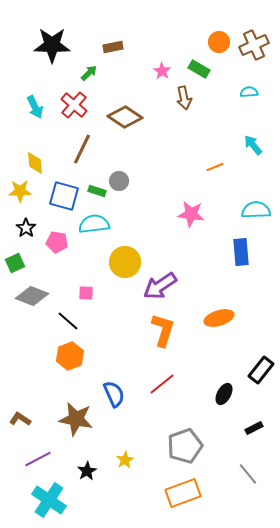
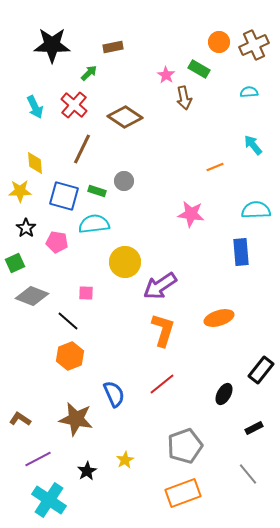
pink star at (162, 71): moved 4 px right, 4 px down
gray circle at (119, 181): moved 5 px right
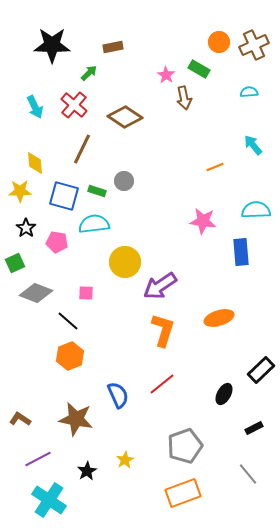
pink star at (191, 214): moved 12 px right, 7 px down
gray diamond at (32, 296): moved 4 px right, 3 px up
black rectangle at (261, 370): rotated 8 degrees clockwise
blue semicircle at (114, 394): moved 4 px right, 1 px down
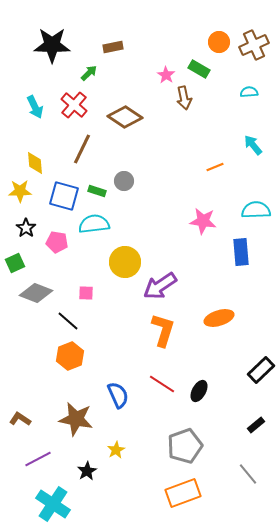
red line at (162, 384): rotated 72 degrees clockwise
black ellipse at (224, 394): moved 25 px left, 3 px up
black rectangle at (254, 428): moved 2 px right, 3 px up; rotated 12 degrees counterclockwise
yellow star at (125, 460): moved 9 px left, 10 px up
cyan cross at (49, 500): moved 4 px right, 4 px down
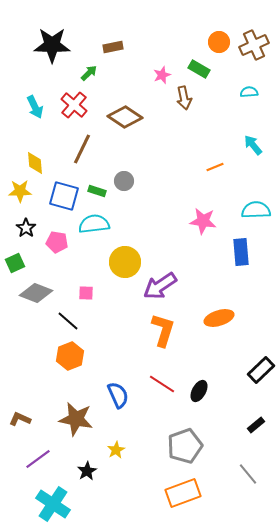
pink star at (166, 75): moved 4 px left; rotated 18 degrees clockwise
brown L-shape at (20, 419): rotated 10 degrees counterclockwise
purple line at (38, 459): rotated 8 degrees counterclockwise
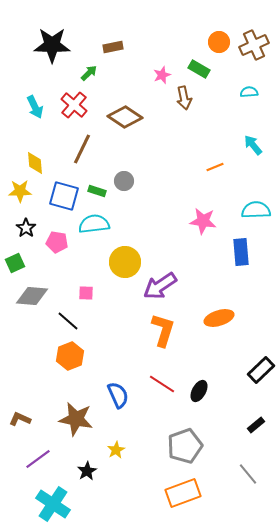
gray diamond at (36, 293): moved 4 px left, 3 px down; rotated 16 degrees counterclockwise
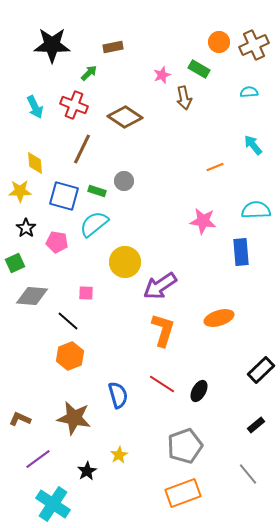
red cross at (74, 105): rotated 20 degrees counterclockwise
cyan semicircle at (94, 224): rotated 32 degrees counterclockwise
blue semicircle at (118, 395): rotated 8 degrees clockwise
brown star at (76, 419): moved 2 px left, 1 px up
yellow star at (116, 450): moved 3 px right, 5 px down
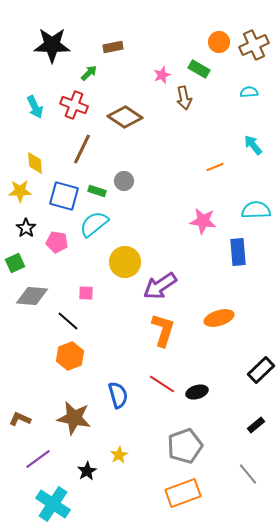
blue rectangle at (241, 252): moved 3 px left
black ellipse at (199, 391): moved 2 px left, 1 px down; rotated 45 degrees clockwise
